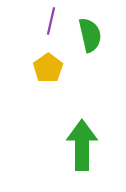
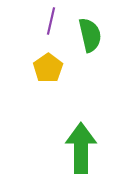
green arrow: moved 1 px left, 3 px down
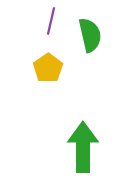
green arrow: moved 2 px right, 1 px up
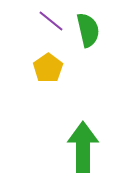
purple line: rotated 64 degrees counterclockwise
green semicircle: moved 2 px left, 5 px up
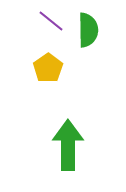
green semicircle: rotated 12 degrees clockwise
green arrow: moved 15 px left, 2 px up
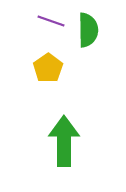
purple line: rotated 20 degrees counterclockwise
green arrow: moved 4 px left, 4 px up
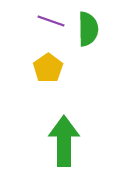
green semicircle: moved 1 px up
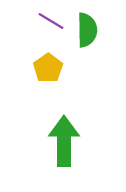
purple line: rotated 12 degrees clockwise
green semicircle: moved 1 px left, 1 px down
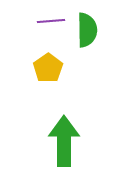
purple line: rotated 36 degrees counterclockwise
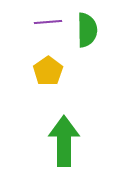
purple line: moved 3 px left, 1 px down
yellow pentagon: moved 3 px down
